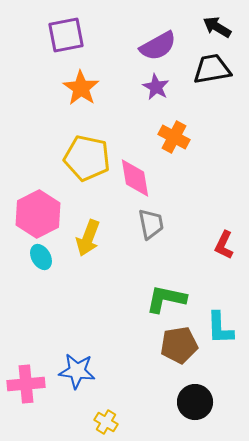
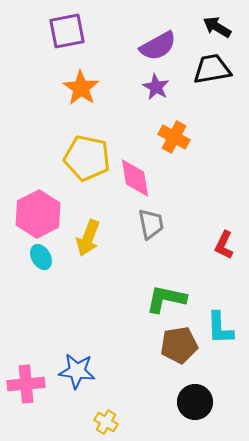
purple square: moved 1 px right, 4 px up
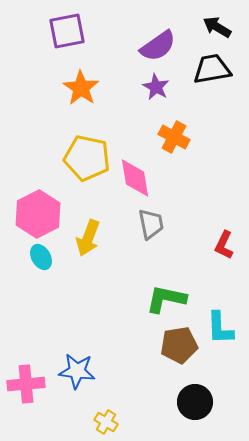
purple semicircle: rotated 6 degrees counterclockwise
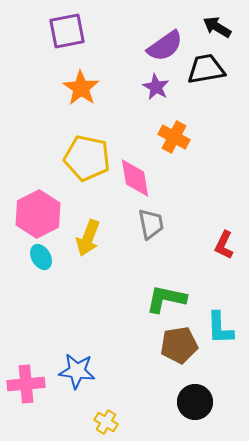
purple semicircle: moved 7 px right
black trapezoid: moved 6 px left
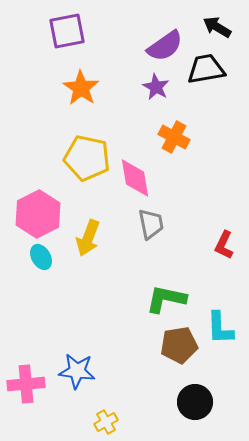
yellow cross: rotated 30 degrees clockwise
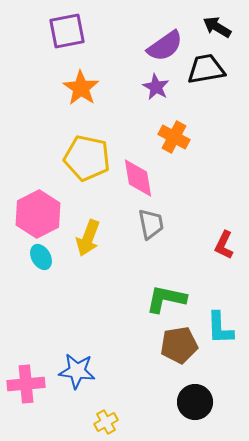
pink diamond: moved 3 px right
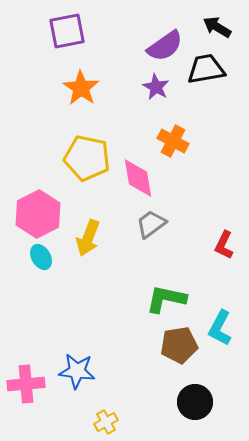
orange cross: moved 1 px left, 4 px down
gray trapezoid: rotated 116 degrees counterclockwise
cyan L-shape: rotated 30 degrees clockwise
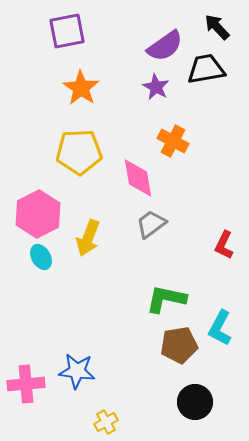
black arrow: rotated 16 degrees clockwise
yellow pentagon: moved 8 px left, 6 px up; rotated 15 degrees counterclockwise
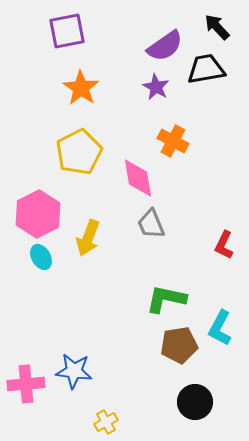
yellow pentagon: rotated 24 degrees counterclockwise
gray trapezoid: rotated 76 degrees counterclockwise
blue star: moved 3 px left
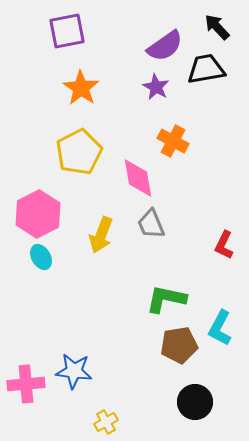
yellow arrow: moved 13 px right, 3 px up
